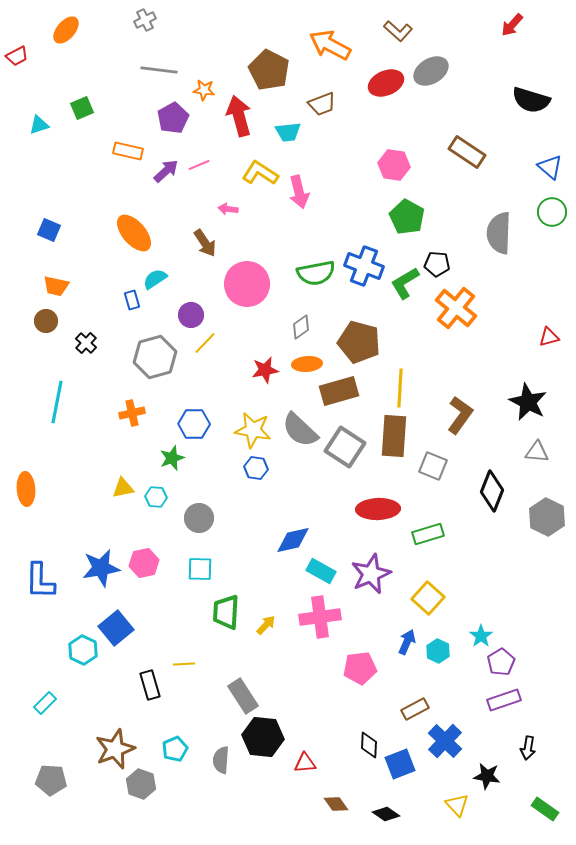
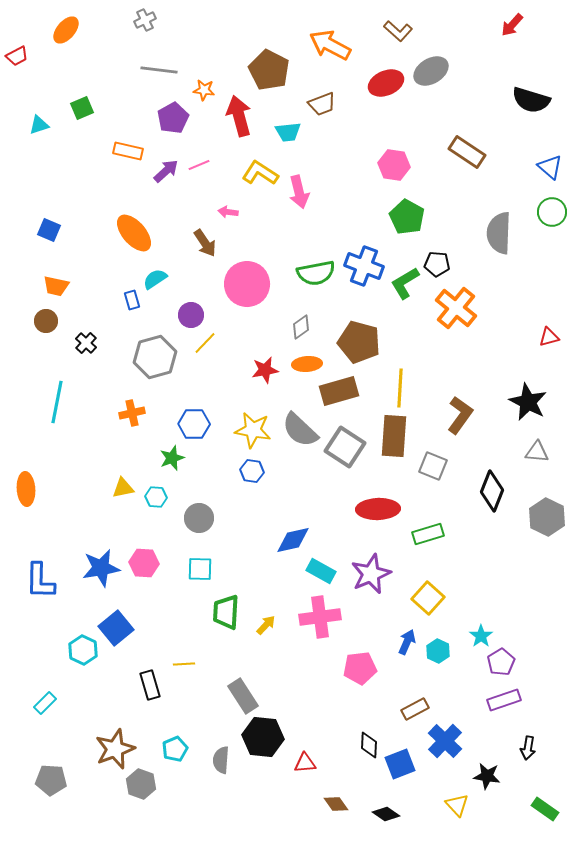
pink arrow at (228, 209): moved 3 px down
blue hexagon at (256, 468): moved 4 px left, 3 px down
pink hexagon at (144, 563): rotated 16 degrees clockwise
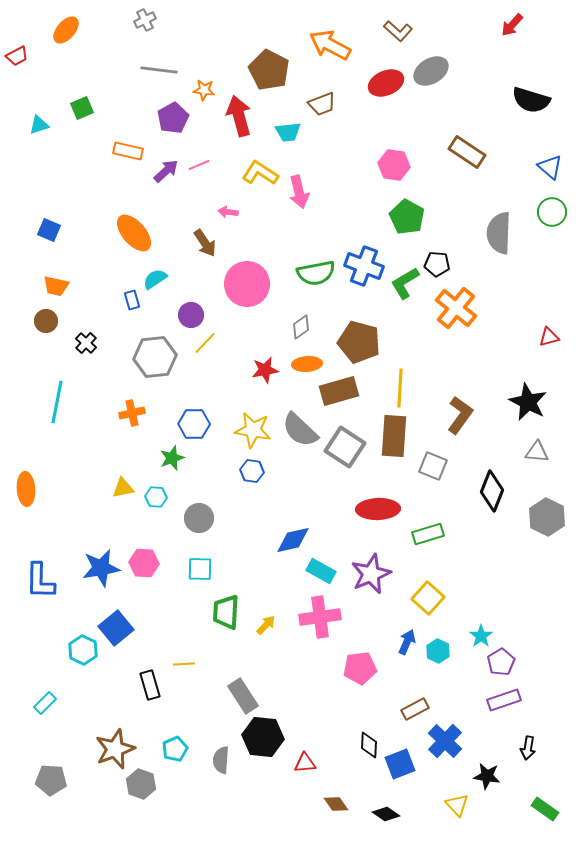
gray hexagon at (155, 357): rotated 9 degrees clockwise
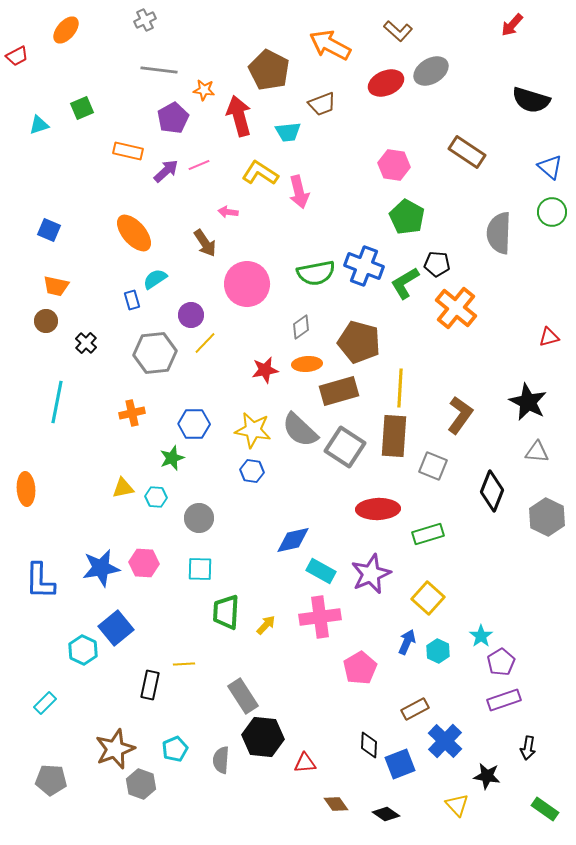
gray hexagon at (155, 357): moved 4 px up
pink pentagon at (360, 668): rotated 24 degrees counterclockwise
black rectangle at (150, 685): rotated 28 degrees clockwise
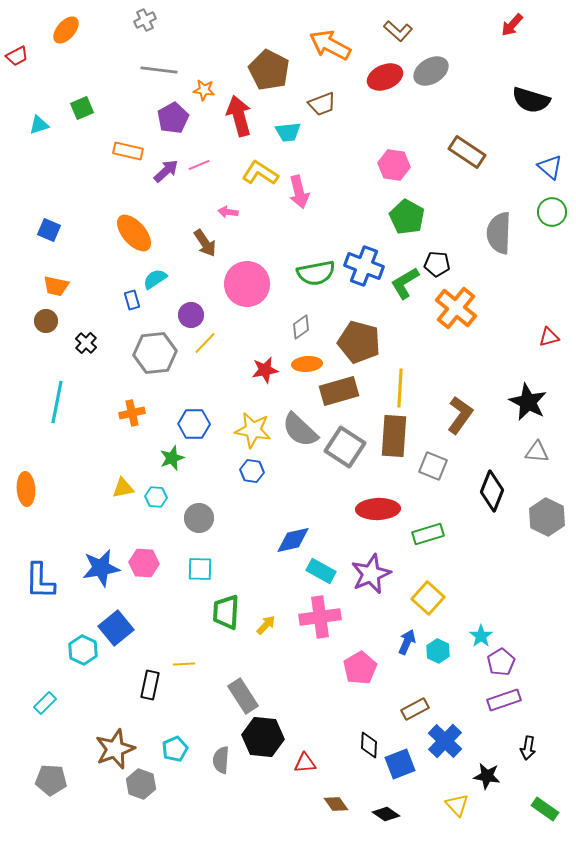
red ellipse at (386, 83): moved 1 px left, 6 px up
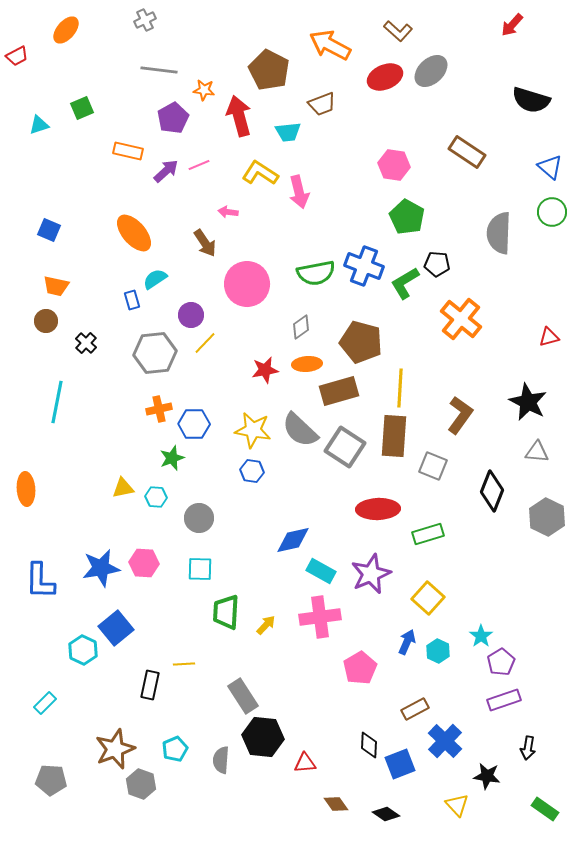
gray ellipse at (431, 71): rotated 12 degrees counterclockwise
orange cross at (456, 308): moved 5 px right, 11 px down
brown pentagon at (359, 342): moved 2 px right
orange cross at (132, 413): moved 27 px right, 4 px up
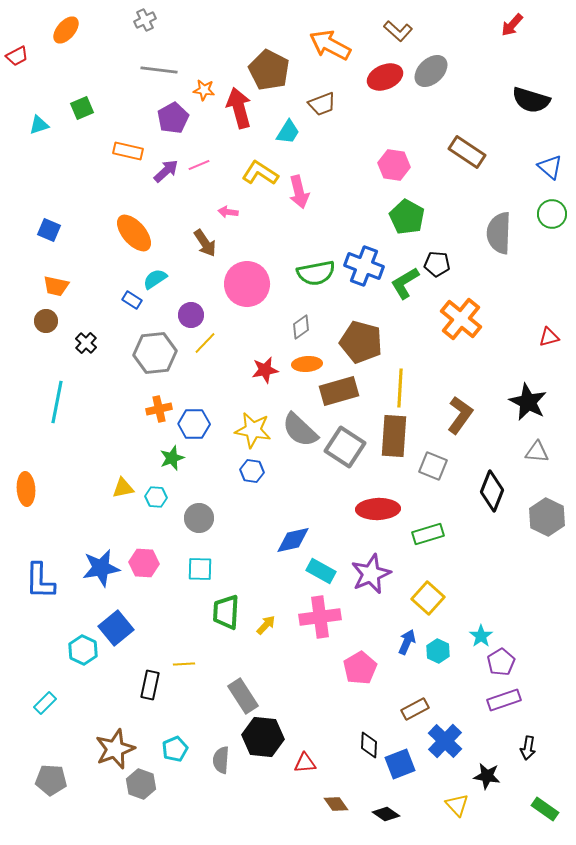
red arrow at (239, 116): moved 8 px up
cyan trapezoid at (288, 132): rotated 52 degrees counterclockwise
green circle at (552, 212): moved 2 px down
blue rectangle at (132, 300): rotated 42 degrees counterclockwise
